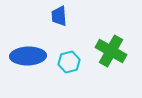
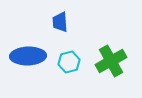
blue trapezoid: moved 1 px right, 6 px down
green cross: moved 10 px down; rotated 32 degrees clockwise
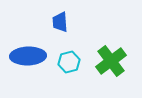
green cross: rotated 8 degrees counterclockwise
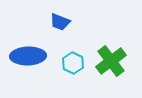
blue trapezoid: rotated 65 degrees counterclockwise
cyan hexagon: moved 4 px right, 1 px down; rotated 20 degrees counterclockwise
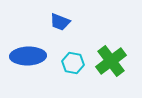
cyan hexagon: rotated 15 degrees counterclockwise
